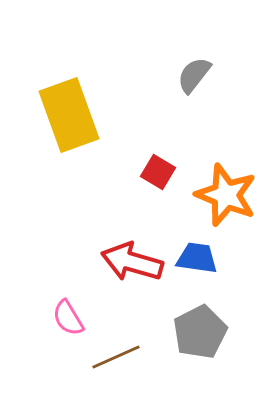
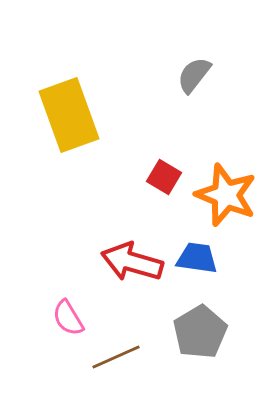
red square: moved 6 px right, 5 px down
gray pentagon: rotated 4 degrees counterclockwise
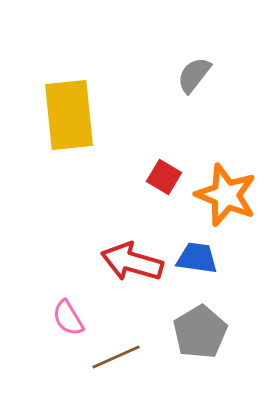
yellow rectangle: rotated 14 degrees clockwise
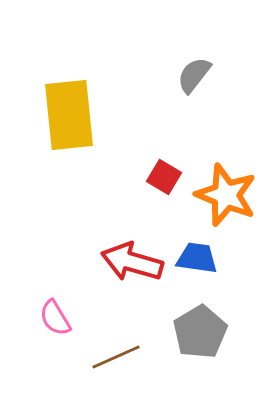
pink semicircle: moved 13 px left
